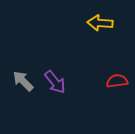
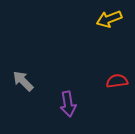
yellow arrow: moved 9 px right, 4 px up; rotated 25 degrees counterclockwise
purple arrow: moved 13 px right, 22 px down; rotated 30 degrees clockwise
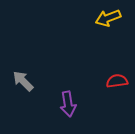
yellow arrow: moved 1 px left, 1 px up
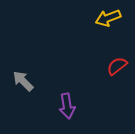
red semicircle: moved 15 px up; rotated 30 degrees counterclockwise
purple arrow: moved 1 px left, 2 px down
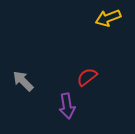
red semicircle: moved 30 px left, 11 px down
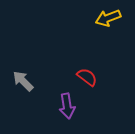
red semicircle: rotated 75 degrees clockwise
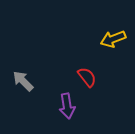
yellow arrow: moved 5 px right, 21 px down
red semicircle: rotated 15 degrees clockwise
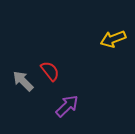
red semicircle: moved 37 px left, 6 px up
purple arrow: rotated 125 degrees counterclockwise
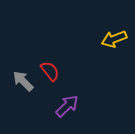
yellow arrow: moved 1 px right
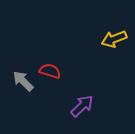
red semicircle: rotated 35 degrees counterclockwise
purple arrow: moved 15 px right
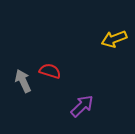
gray arrow: rotated 20 degrees clockwise
